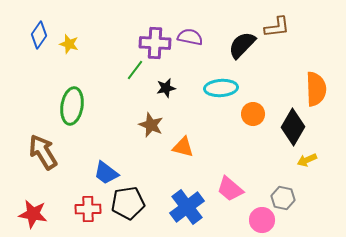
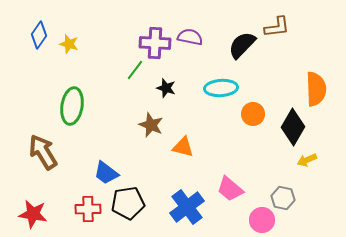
black star: rotated 30 degrees clockwise
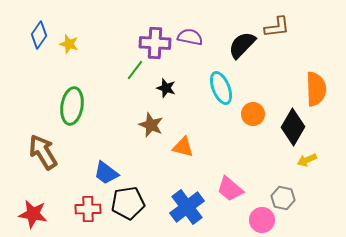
cyan ellipse: rotated 72 degrees clockwise
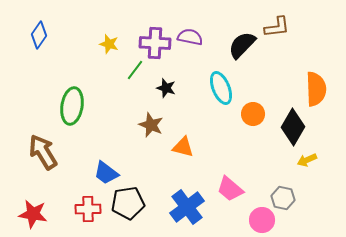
yellow star: moved 40 px right
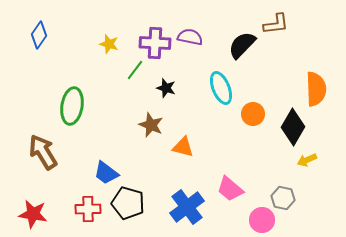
brown L-shape: moved 1 px left, 3 px up
black pentagon: rotated 24 degrees clockwise
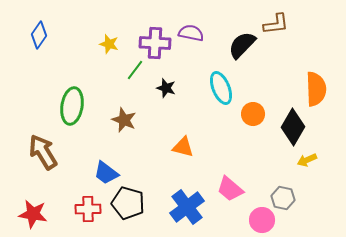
purple semicircle: moved 1 px right, 4 px up
brown star: moved 27 px left, 5 px up
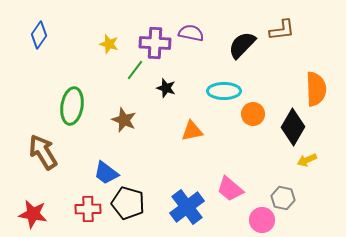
brown L-shape: moved 6 px right, 6 px down
cyan ellipse: moved 3 px right, 3 px down; rotated 68 degrees counterclockwise
orange triangle: moved 9 px right, 16 px up; rotated 25 degrees counterclockwise
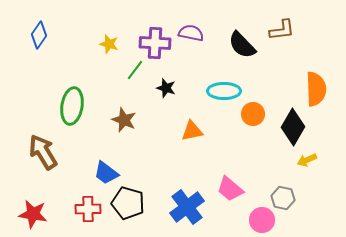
black semicircle: rotated 88 degrees counterclockwise
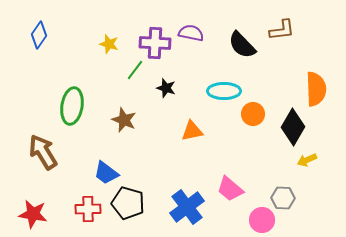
gray hexagon: rotated 10 degrees counterclockwise
